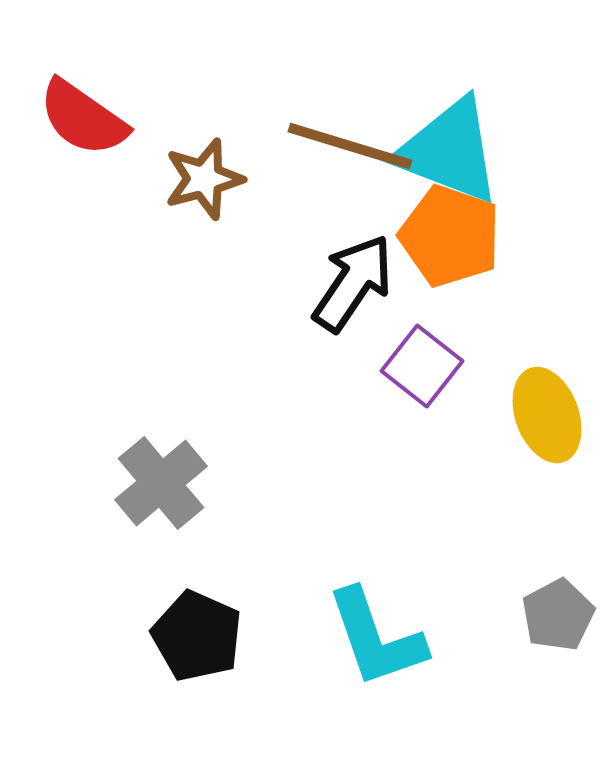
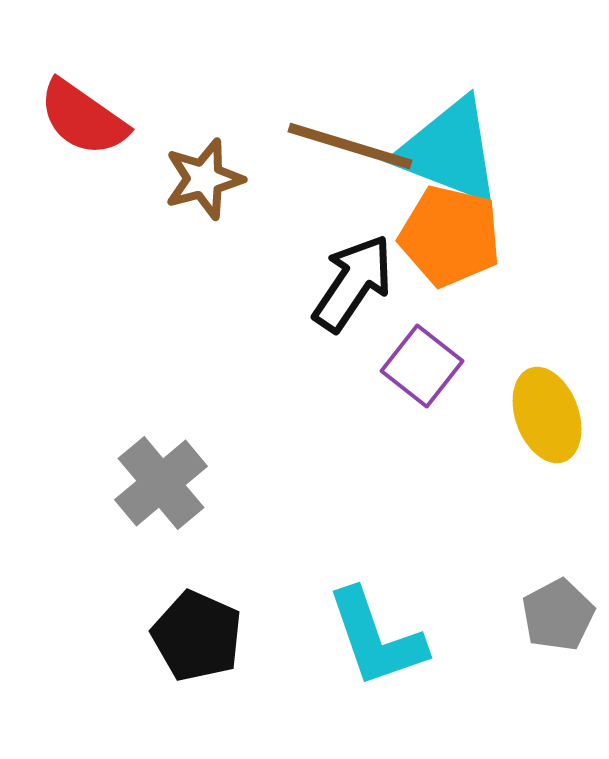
orange pentagon: rotated 6 degrees counterclockwise
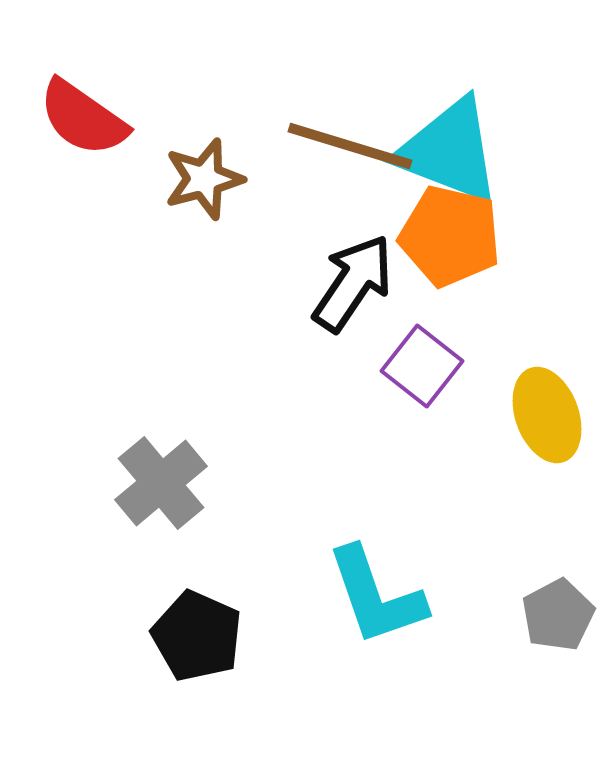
cyan L-shape: moved 42 px up
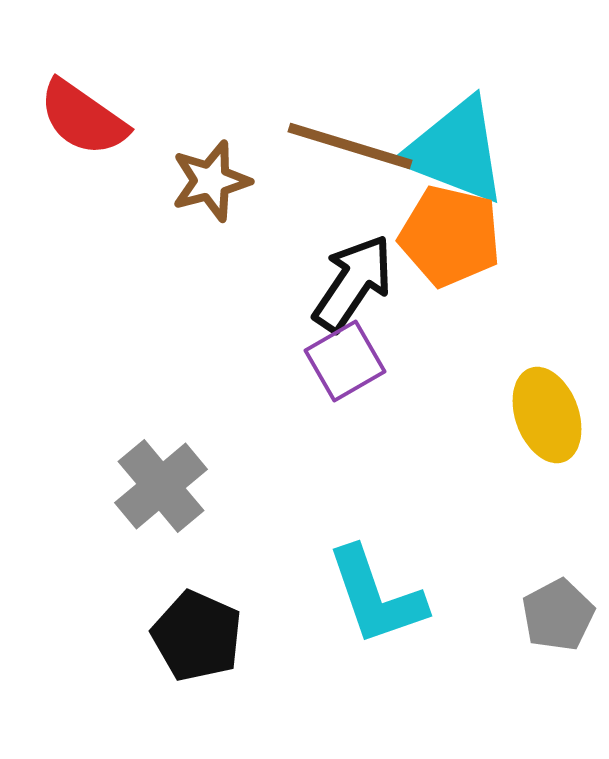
cyan triangle: moved 6 px right
brown star: moved 7 px right, 2 px down
purple square: moved 77 px left, 5 px up; rotated 22 degrees clockwise
gray cross: moved 3 px down
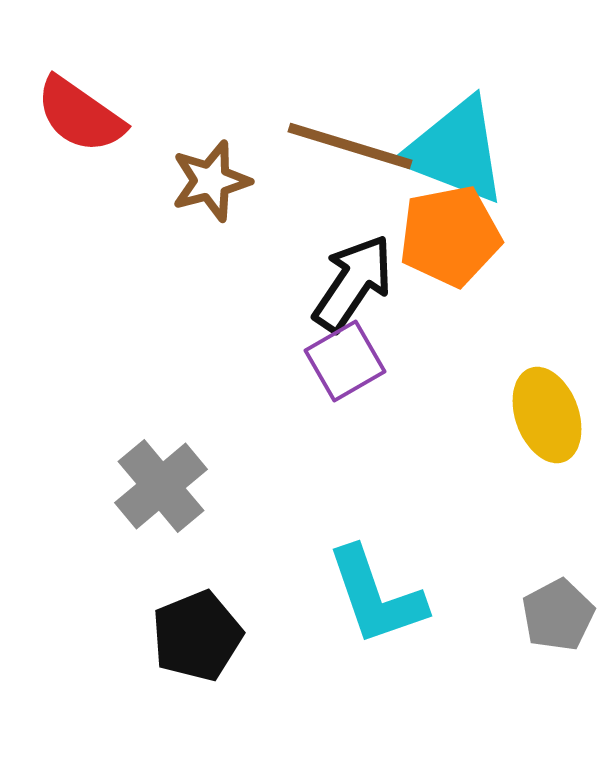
red semicircle: moved 3 px left, 3 px up
orange pentagon: rotated 24 degrees counterclockwise
black pentagon: rotated 26 degrees clockwise
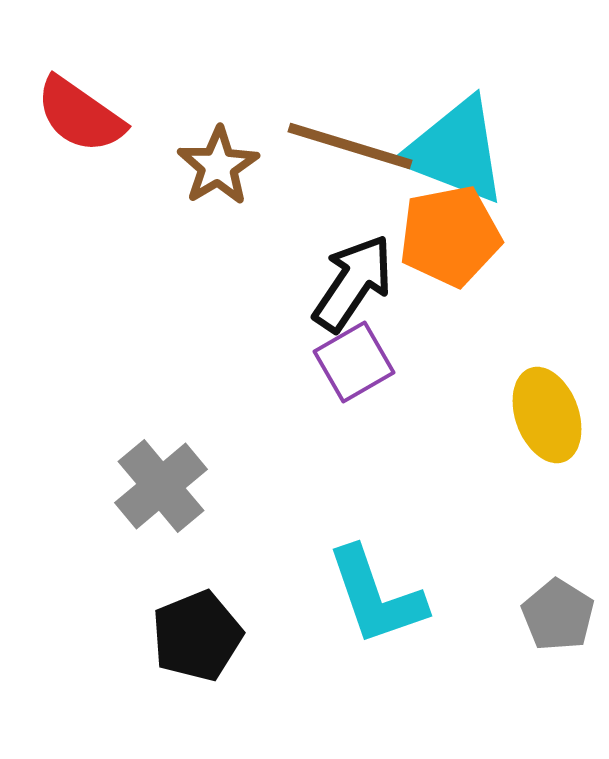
brown star: moved 7 px right, 15 px up; rotated 16 degrees counterclockwise
purple square: moved 9 px right, 1 px down
gray pentagon: rotated 12 degrees counterclockwise
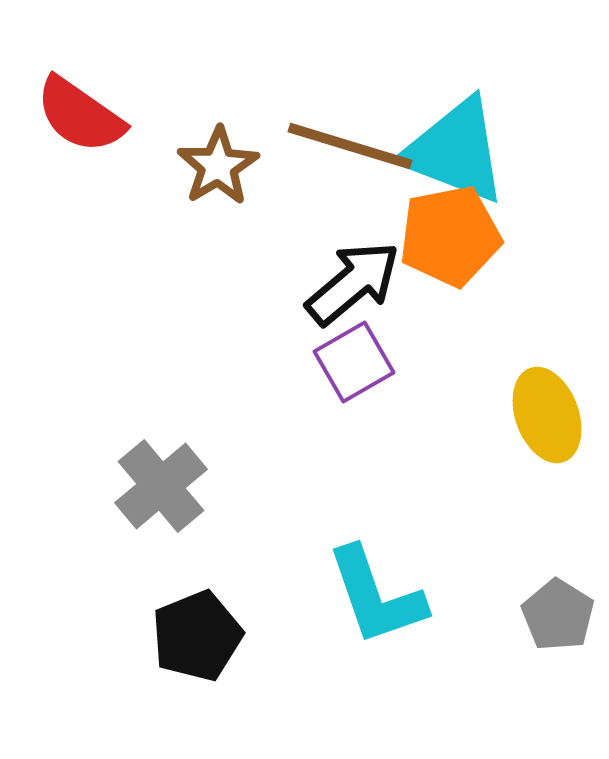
black arrow: rotated 16 degrees clockwise
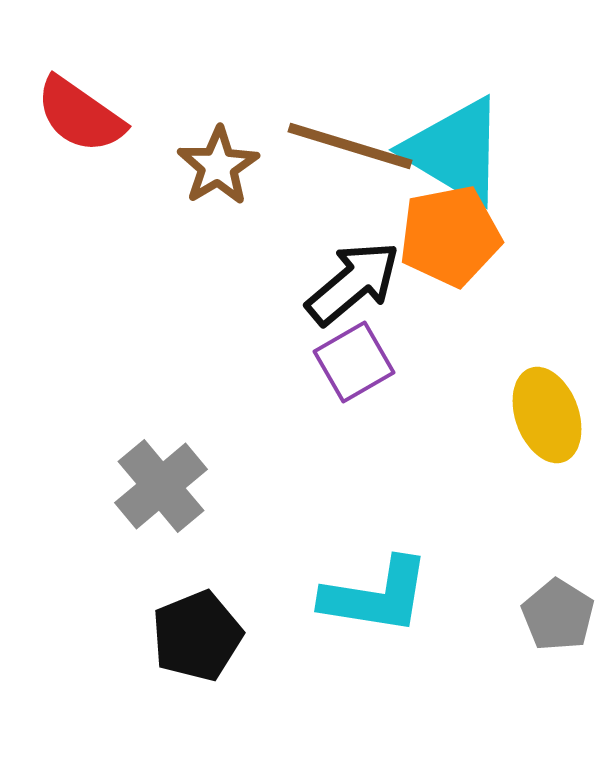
cyan triangle: rotated 10 degrees clockwise
cyan L-shape: rotated 62 degrees counterclockwise
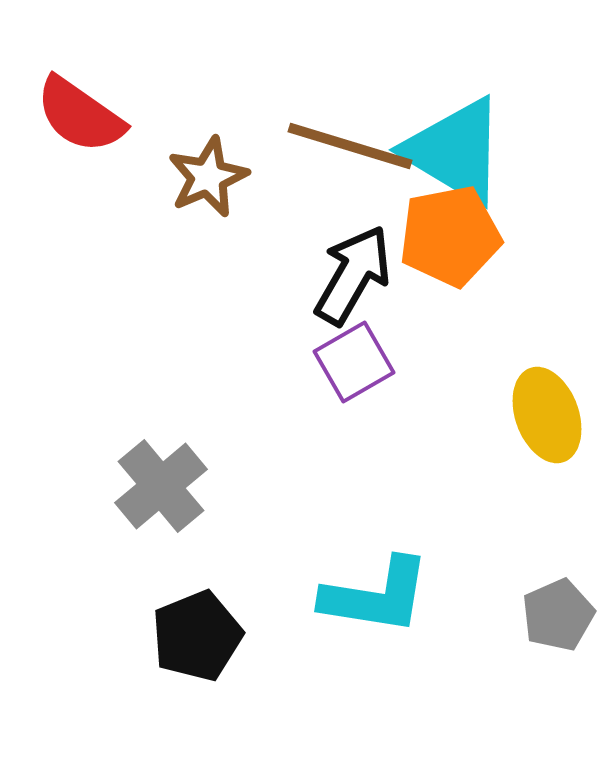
brown star: moved 10 px left, 11 px down; rotated 8 degrees clockwise
black arrow: moved 8 px up; rotated 20 degrees counterclockwise
gray pentagon: rotated 16 degrees clockwise
